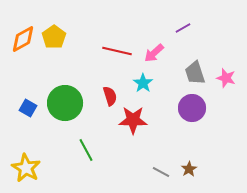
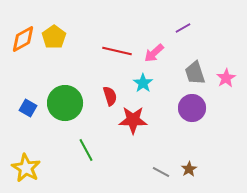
pink star: rotated 24 degrees clockwise
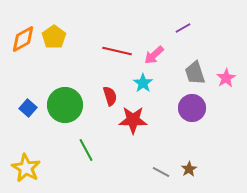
pink arrow: moved 2 px down
green circle: moved 2 px down
blue square: rotated 12 degrees clockwise
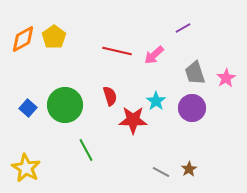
cyan star: moved 13 px right, 18 px down
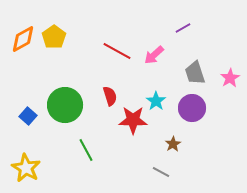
red line: rotated 16 degrees clockwise
pink star: moved 4 px right
blue square: moved 8 px down
brown star: moved 16 px left, 25 px up
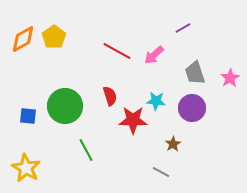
cyan star: rotated 30 degrees counterclockwise
green circle: moved 1 px down
blue square: rotated 36 degrees counterclockwise
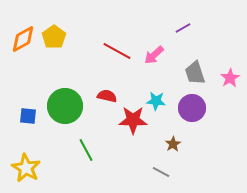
red semicircle: moved 3 px left; rotated 60 degrees counterclockwise
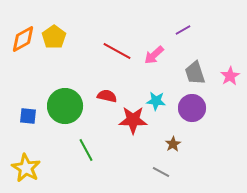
purple line: moved 2 px down
pink star: moved 2 px up
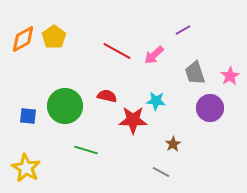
purple circle: moved 18 px right
green line: rotated 45 degrees counterclockwise
